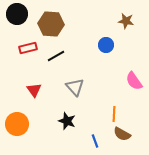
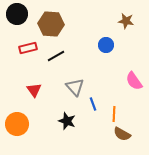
blue line: moved 2 px left, 37 px up
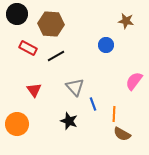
red rectangle: rotated 42 degrees clockwise
pink semicircle: rotated 72 degrees clockwise
black star: moved 2 px right
